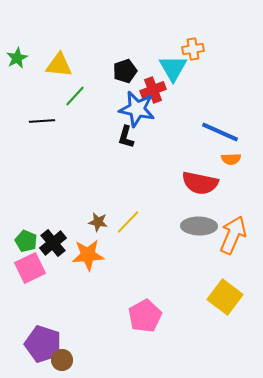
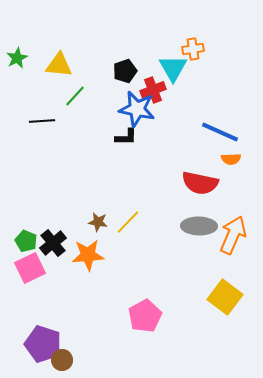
black L-shape: rotated 105 degrees counterclockwise
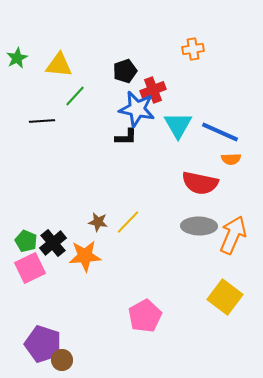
cyan triangle: moved 5 px right, 57 px down
orange star: moved 3 px left, 1 px down
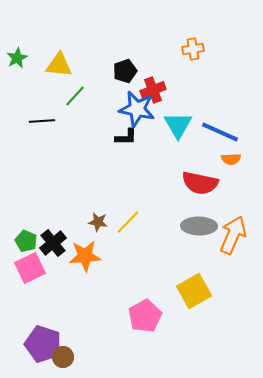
yellow square: moved 31 px left, 6 px up; rotated 24 degrees clockwise
brown circle: moved 1 px right, 3 px up
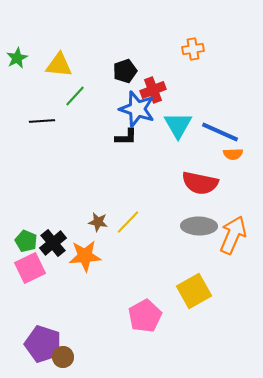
blue star: rotated 6 degrees clockwise
orange semicircle: moved 2 px right, 5 px up
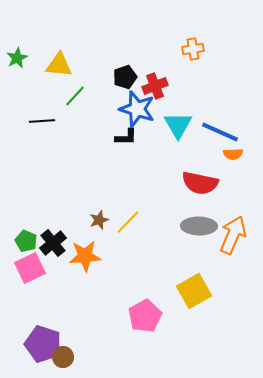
black pentagon: moved 6 px down
red cross: moved 2 px right, 4 px up
brown star: moved 1 px right, 2 px up; rotated 30 degrees counterclockwise
